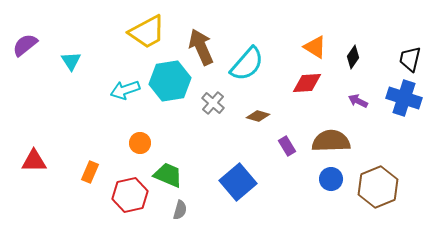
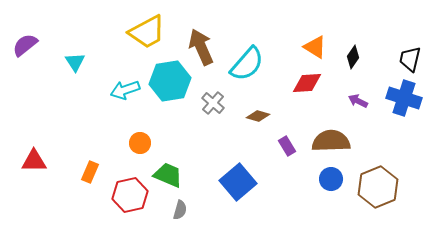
cyan triangle: moved 4 px right, 1 px down
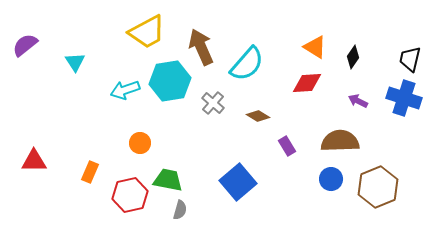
brown diamond: rotated 15 degrees clockwise
brown semicircle: moved 9 px right
green trapezoid: moved 5 px down; rotated 12 degrees counterclockwise
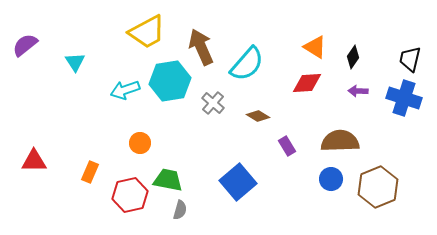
purple arrow: moved 10 px up; rotated 24 degrees counterclockwise
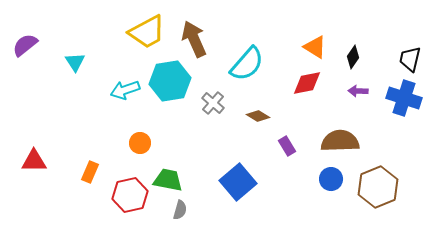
brown arrow: moved 7 px left, 8 px up
red diamond: rotated 8 degrees counterclockwise
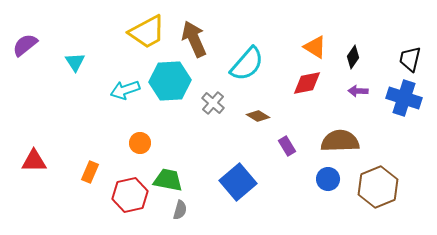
cyan hexagon: rotated 6 degrees clockwise
blue circle: moved 3 px left
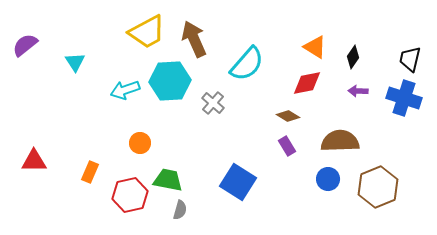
brown diamond: moved 30 px right
blue square: rotated 18 degrees counterclockwise
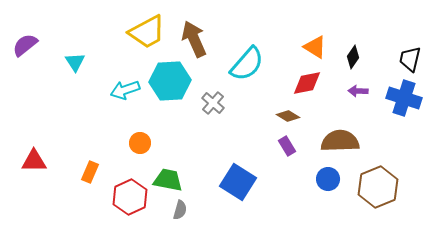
red hexagon: moved 2 px down; rotated 12 degrees counterclockwise
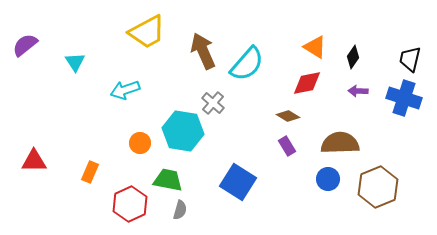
brown arrow: moved 9 px right, 12 px down
cyan hexagon: moved 13 px right, 50 px down; rotated 12 degrees clockwise
brown semicircle: moved 2 px down
red hexagon: moved 7 px down
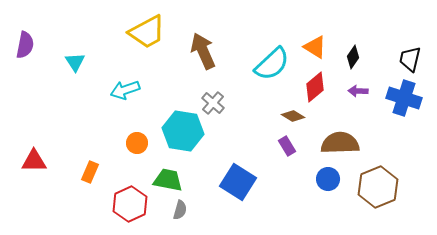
purple semicircle: rotated 140 degrees clockwise
cyan semicircle: moved 25 px right; rotated 6 degrees clockwise
red diamond: moved 8 px right, 4 px down; rotated 28 degrees counterclockwise
brown diamond: moved 5 px right
orange circle: moved 3 px left
